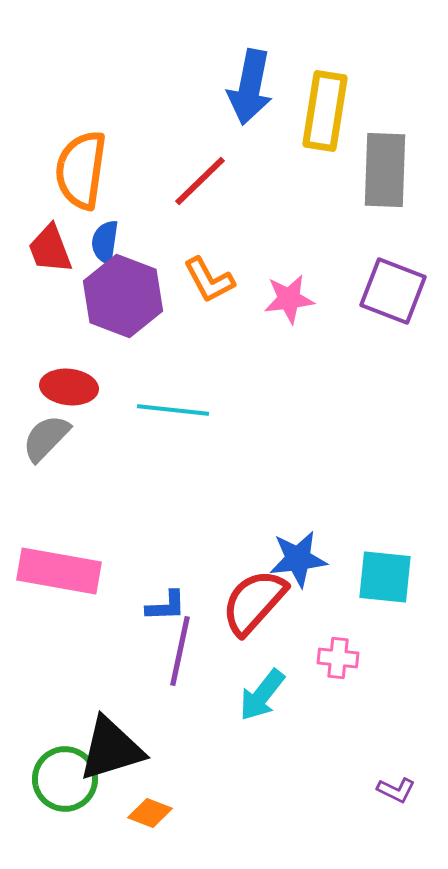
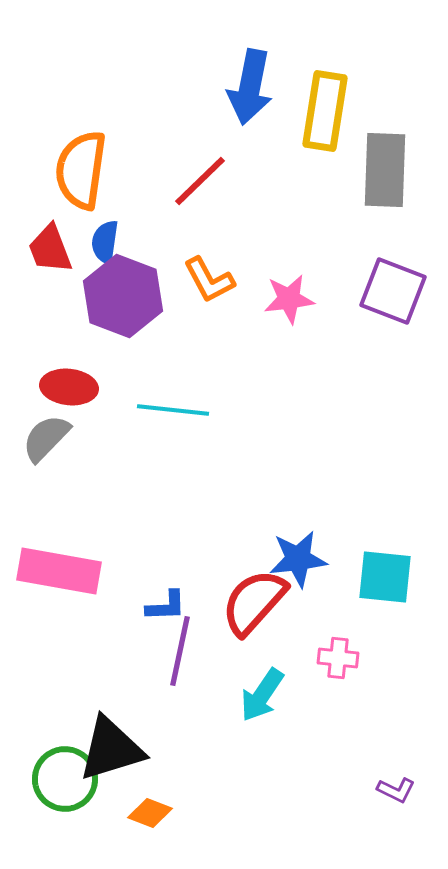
cyan arrow: rotated 4 degrees counterclockwise
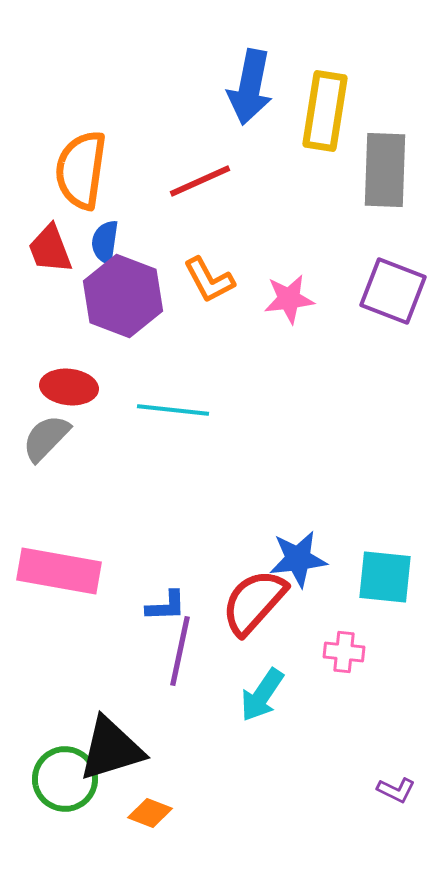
red line: rotated 20 degrees clockwise
pink cross: moved 6 px right, 6 px up
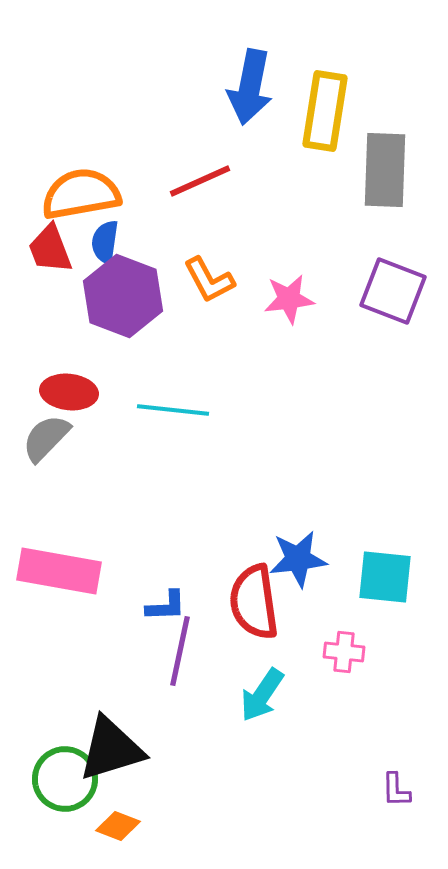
orange semicircle: moved 24 px down; rotated 72 degrees clockwise
red ellipse: moved 5 px down
red semicircle: rotated 50 degrees counterclockwise
purple L-shape: rotated 63 degrees clockwise
orange diamond: moved 32 px left, 13 px down
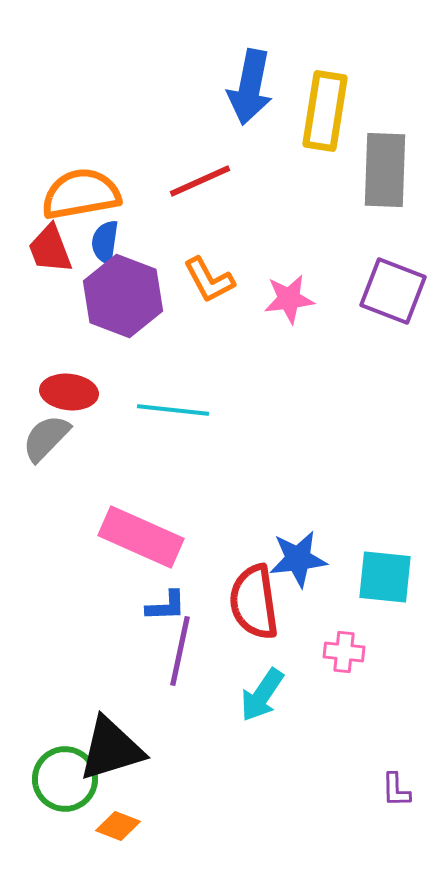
pink rectangle: moved 82 px right, 34 px up; rotated 14 degrees clockwise
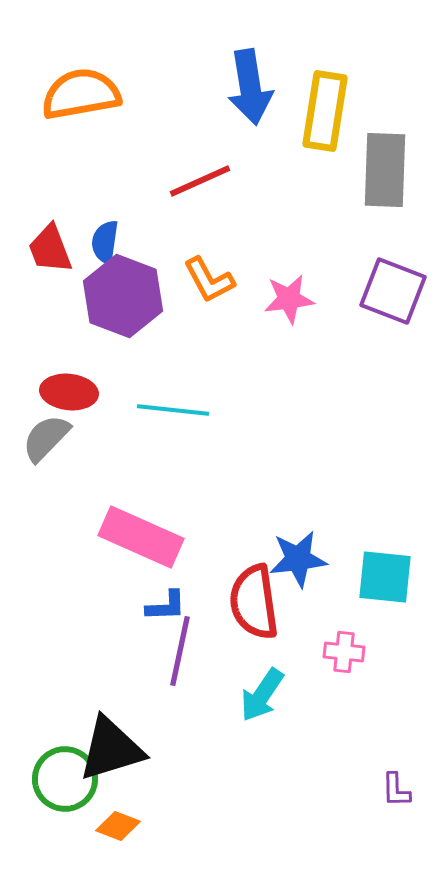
blue arrow: rotated 20 degrees counterclockwise
orange semicircle: moved 100 px up
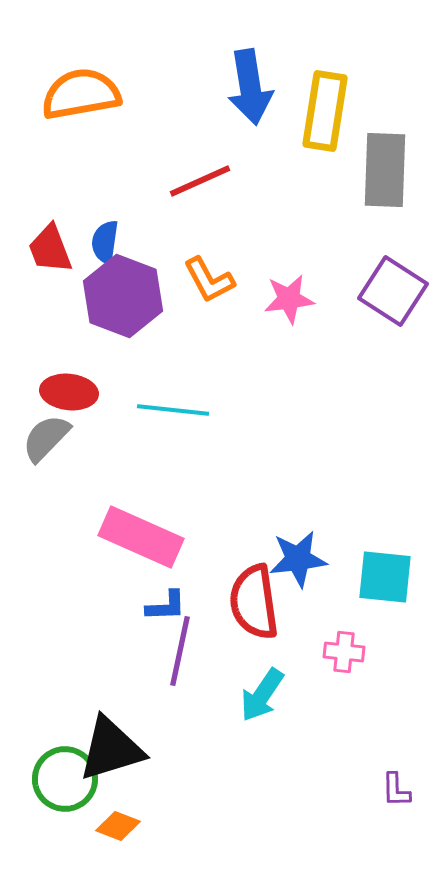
purple square: rotated 12 degrees clockwise
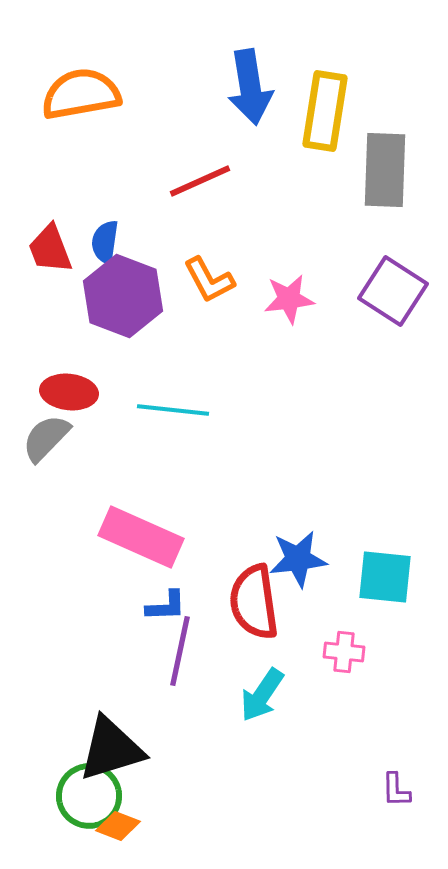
green circle: moved 24 px right, 17 px down
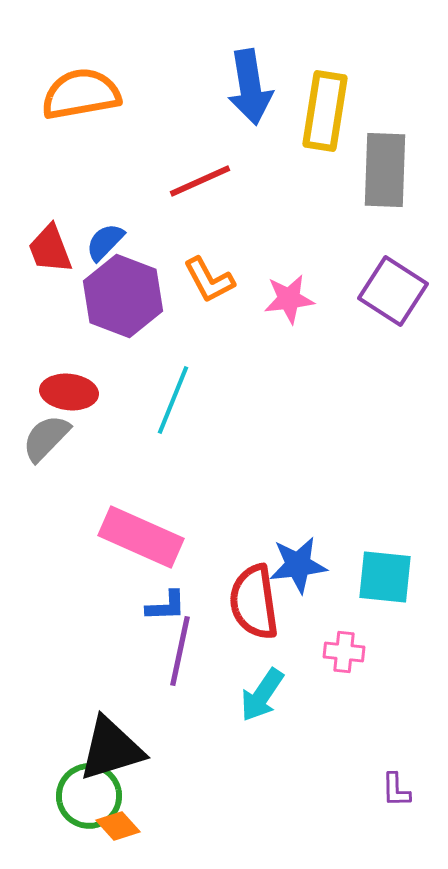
blue semicircle: rotated 36 degrees clockwise
cyan line: moved 10 px up; rotated 74 degrees counterclockwise
blue star: moved 6 px down
orange diamond: rotated 27 degrees clockwise
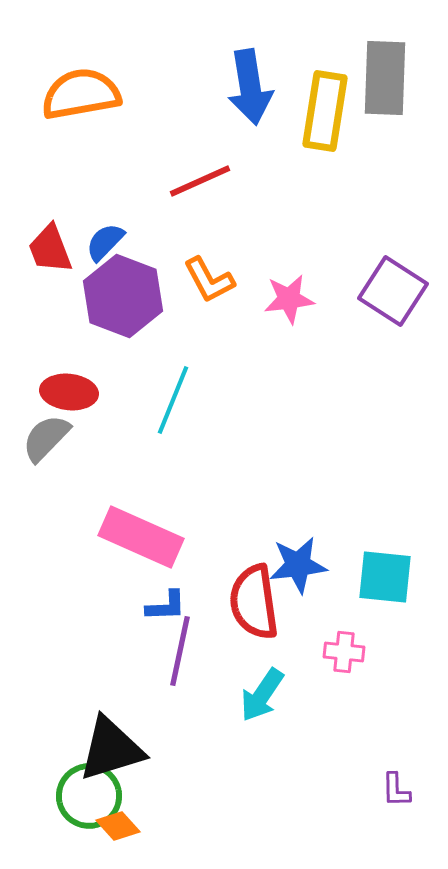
gray rectangle: moved 92 px up
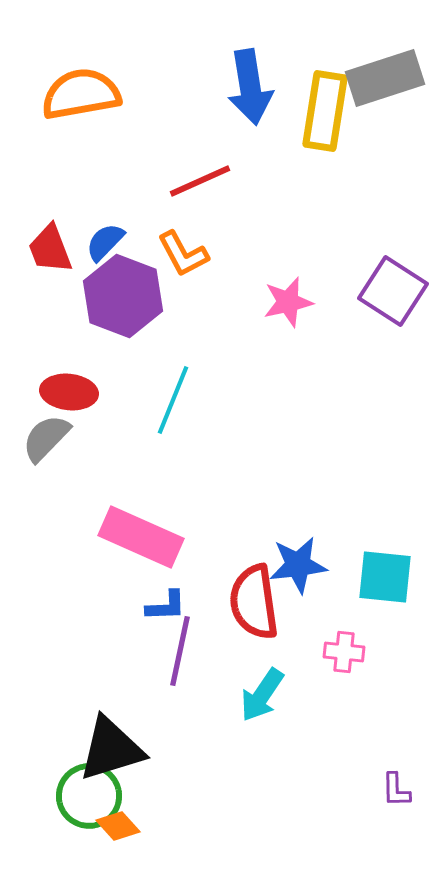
gray rectangle: rotated 70 degrees clockwise
orange L-shape: moved 26 px left, 26 px up
pink star: moved 1 px left, 3 px down; rotated 6 degrees counterclockwise
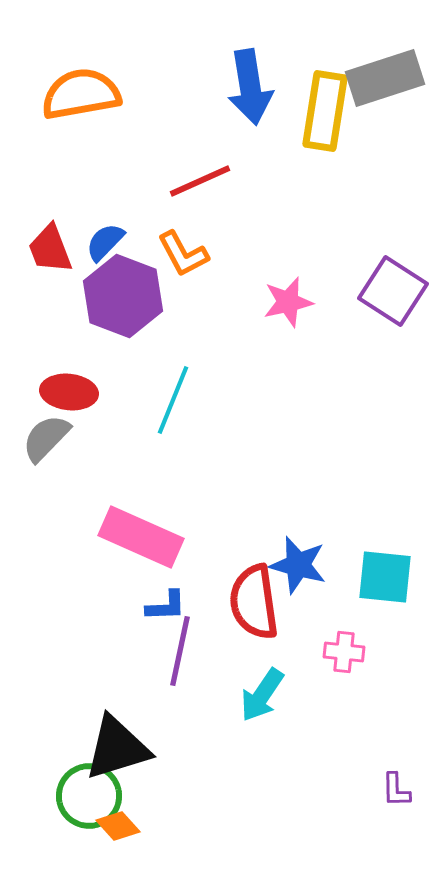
blue star: rotated 22 degrees clockwise
black triangle: moved 6 px right, 1 px up
